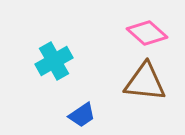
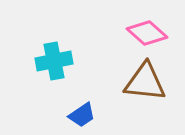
cyan cross: rotated 18 degrees clockwise
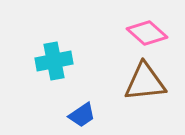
brown triangle: rotated 12 degrees counterclockwise
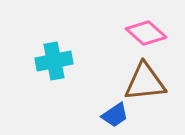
pink diamond: moved 1 px left
blue trapezoid: moved 33 px right
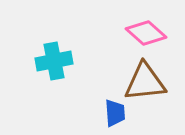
blue trapezoid: moved 2 px up; rotated 60 degrees counterclockwise
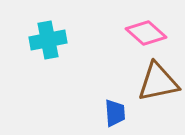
cyan cross: moved 6 px left, 21 px up
brown triangle: moved 13 px right; rotated 6 degrees counterclockwise
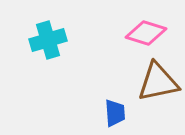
pink diamond: rotated 24 degrees counterclockwise
cyan cross: rotated 6 degrees counterclockwise
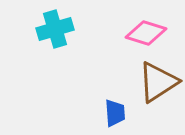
cyan cross: moved 7 px right, 11 px up
brown triangle: rotated 21 degrees counterclockwise
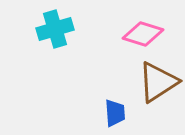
pink diamond: moved 3 px left, 1 px down
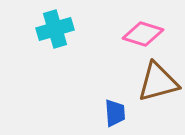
brown triangle: rotated 18 degrees clockwise
